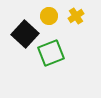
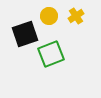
black square: rotated 28 degrees clockwise
green square: moved 1 px down
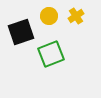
black square: moved 4 px left, 2 px up
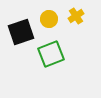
yellow circle: moved 3 px down
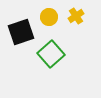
yellow circle: moved 2 px up
green square: rotated 20 degrees counterclockwise
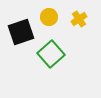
yellow cross: moved 3 px right, 3 px down
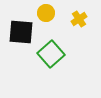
yellow circle: moved 3 px left, 4 px up
black square: rotated 24 degrees clockwise
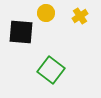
yellow cross: moved 1 px right, 3 px up
green square: moved 16 px down; rotated 12 degrees counterclockwise
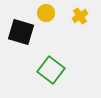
black square: rotated 12 degrees clockwise
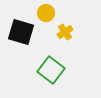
yellow cross: moved 15 px left, 16 px down
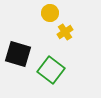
yellow circle: moved 4 px right
black square: moved 3 px left, 22 px down
